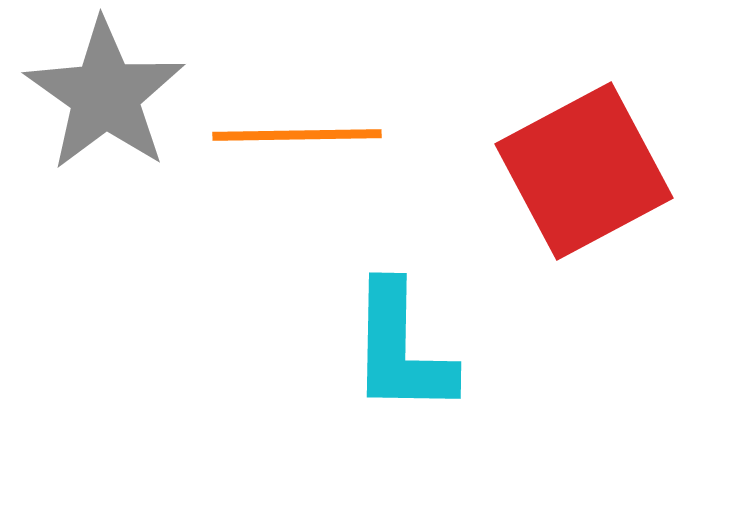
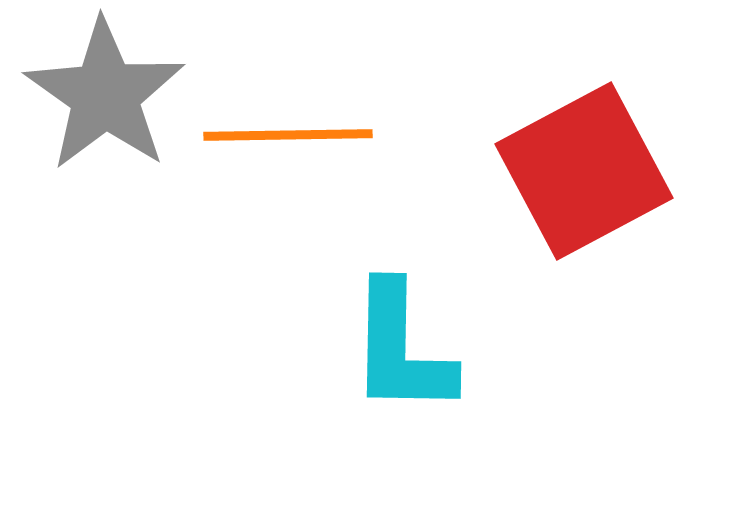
orange line: moved 9 px left
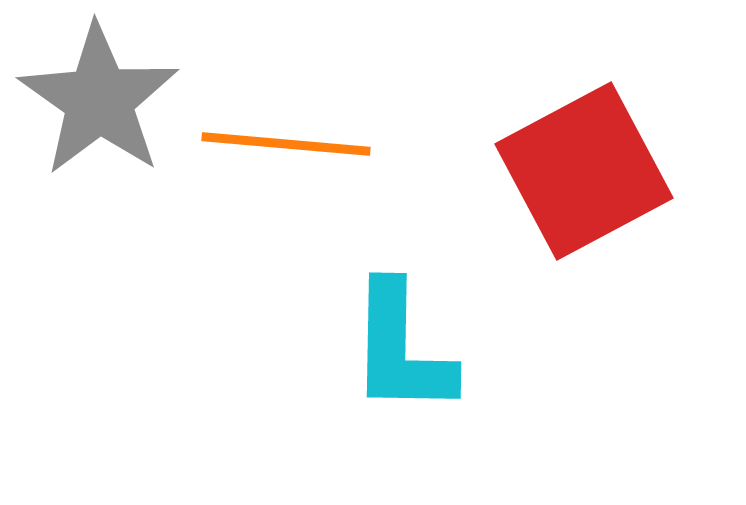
gray star: moved 6 px left, 5 px down
orange line: moved 2 px left, 9 px down; rotated 6 degrees clockwise
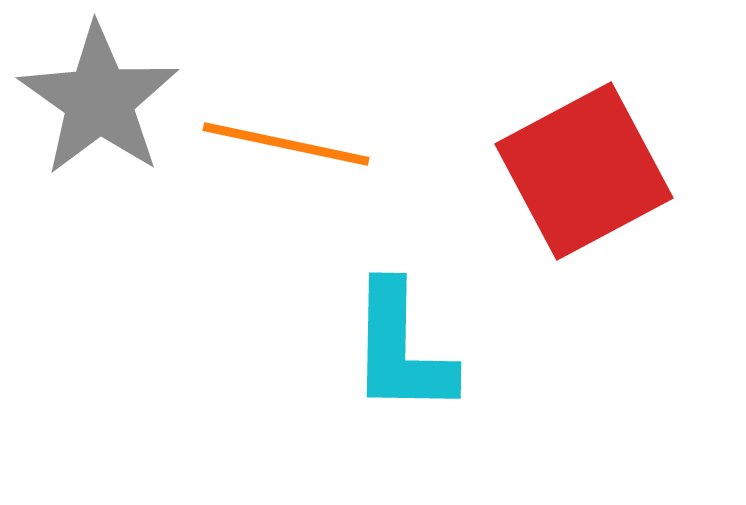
orange line: rotated 7 degrees clockwise
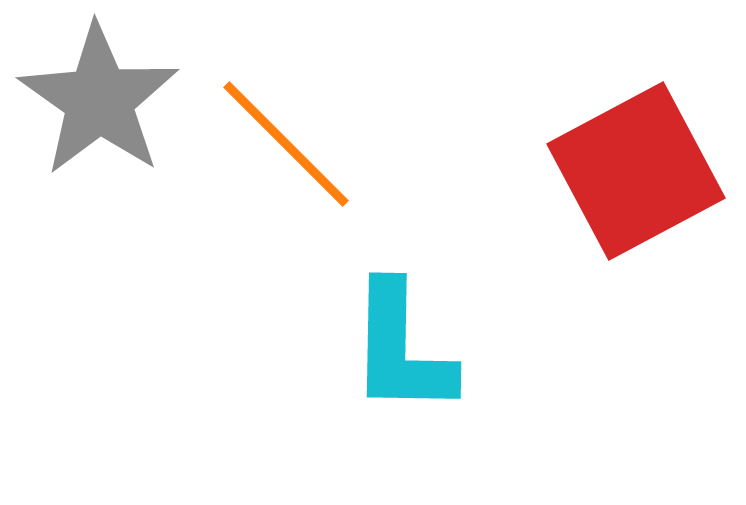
orange line: rotated 33 degrees clockwise
red square: moved 52 px right
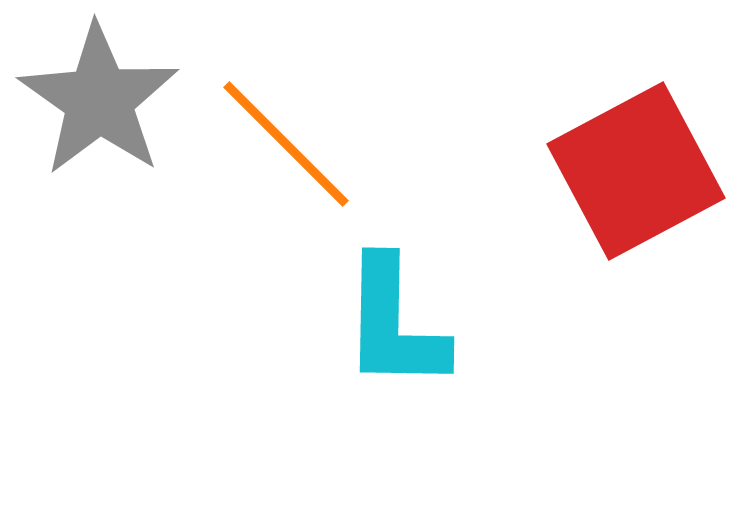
cyan L-shape: moved 7 px left, 25 px up
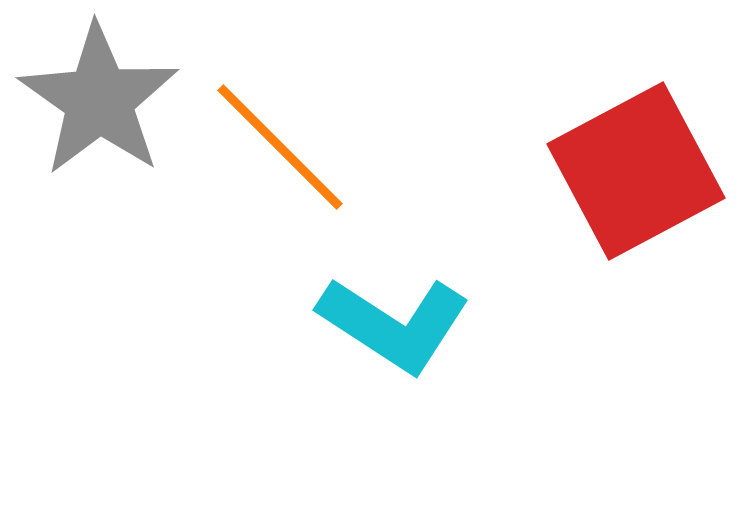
orange line: moved 6 px left, 3 px down
cyan L-shape: rotated 58 degrees counterclockwise
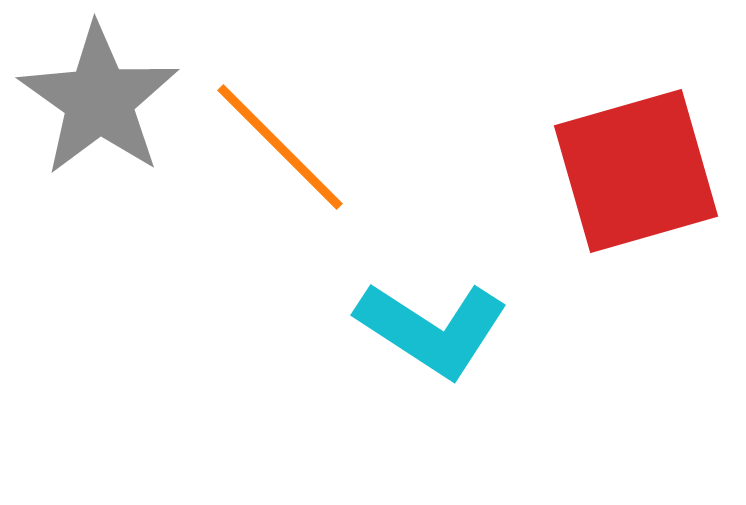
red square: rotated 12 degrees clockwise
cyan L-shape: moved 38 px right, 5 px down
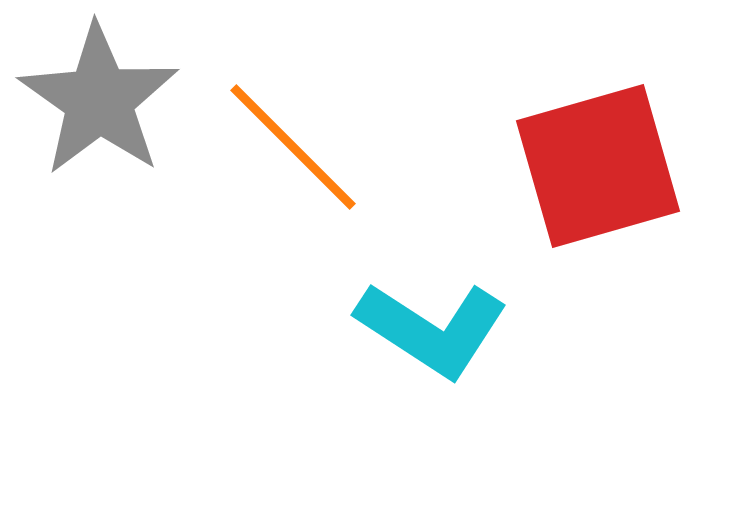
orange line: moved 13 px right
red square: moved 38 px left, 5 px up
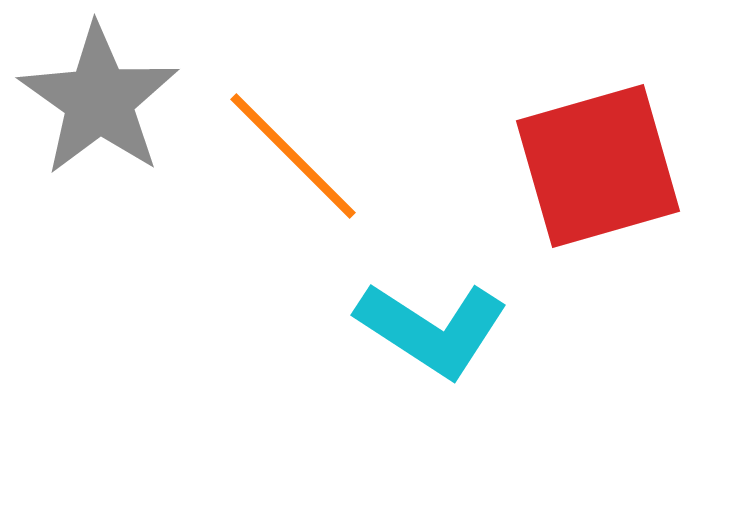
orange line: moved 9 px down
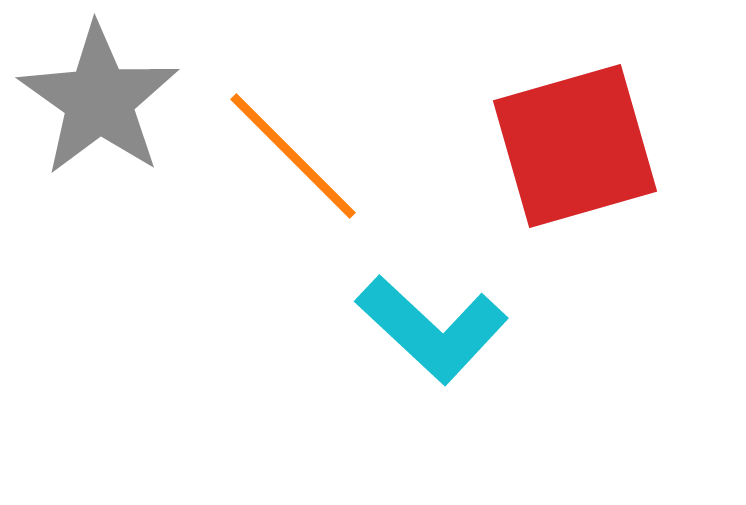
red square: moved 23 px left, 20 px up
cyan L-shape: rotated 10 degrees clockwise
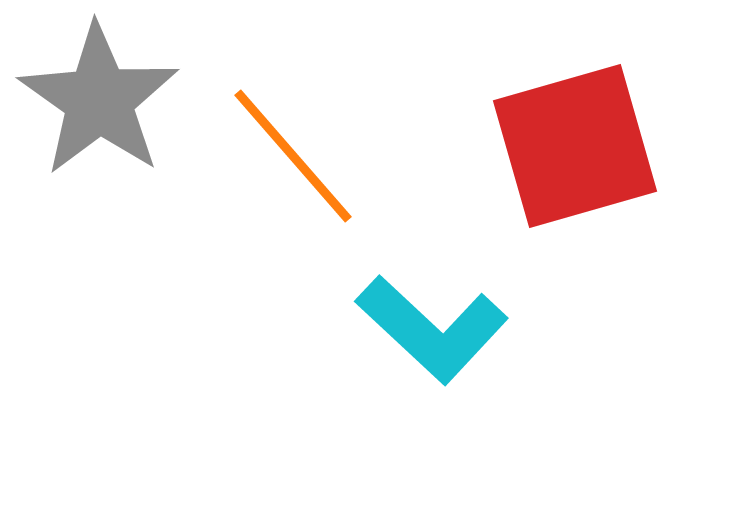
orange line: rotated 4 degrees clockwise
